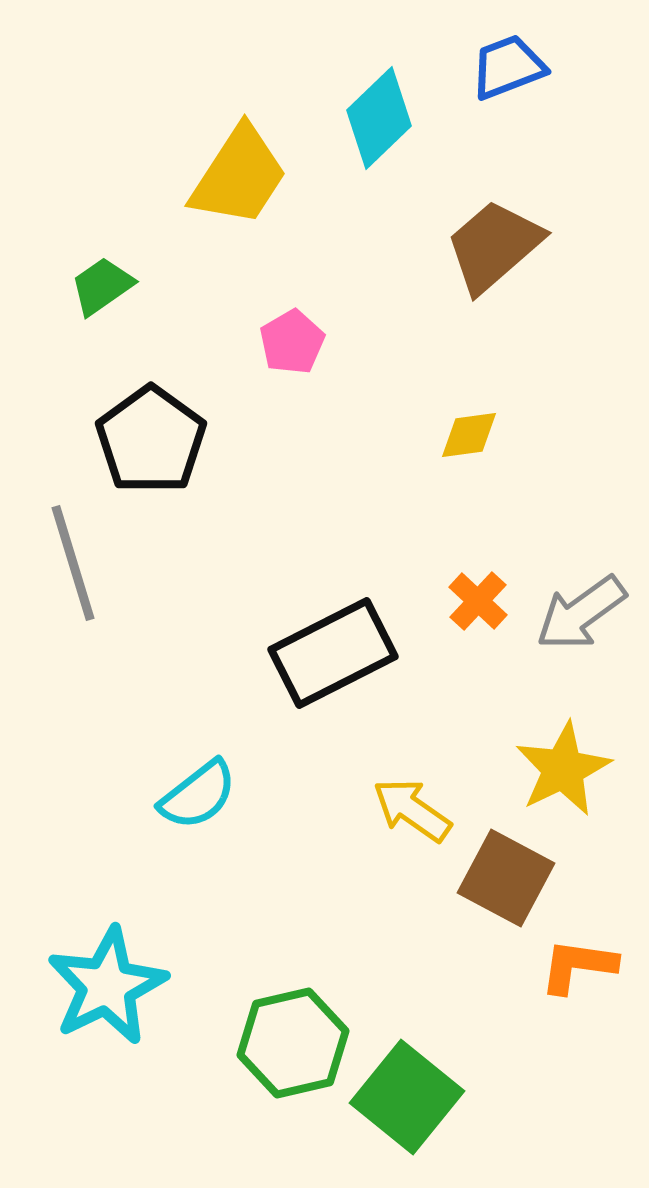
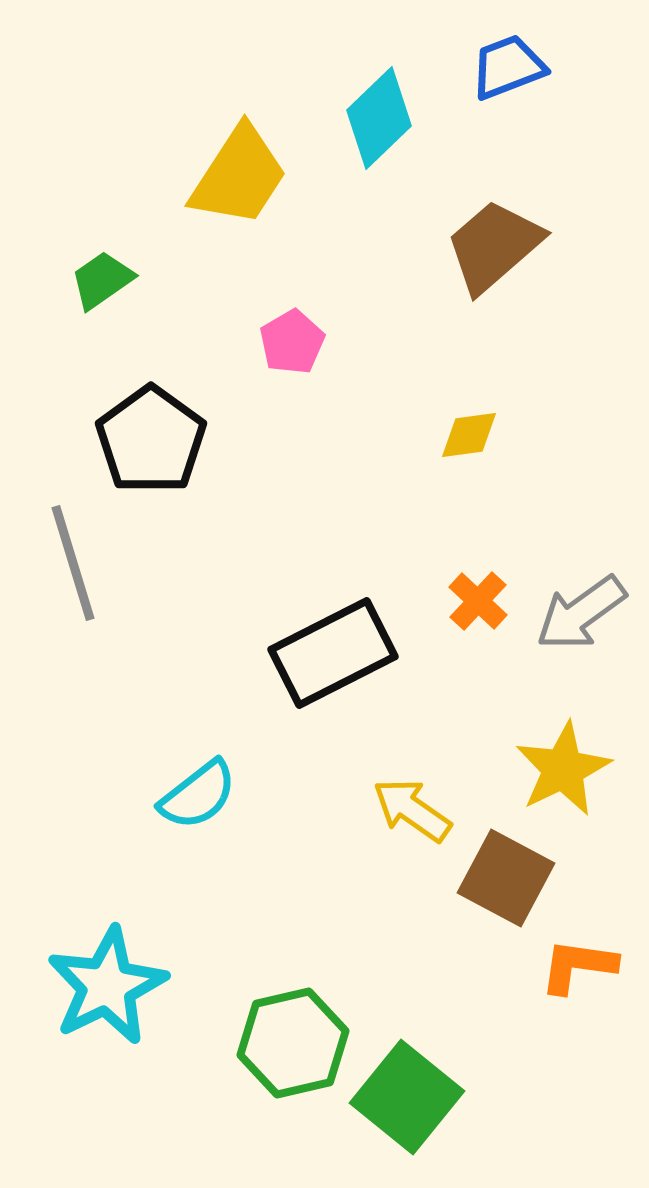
green trapezoid: moved 6 px up
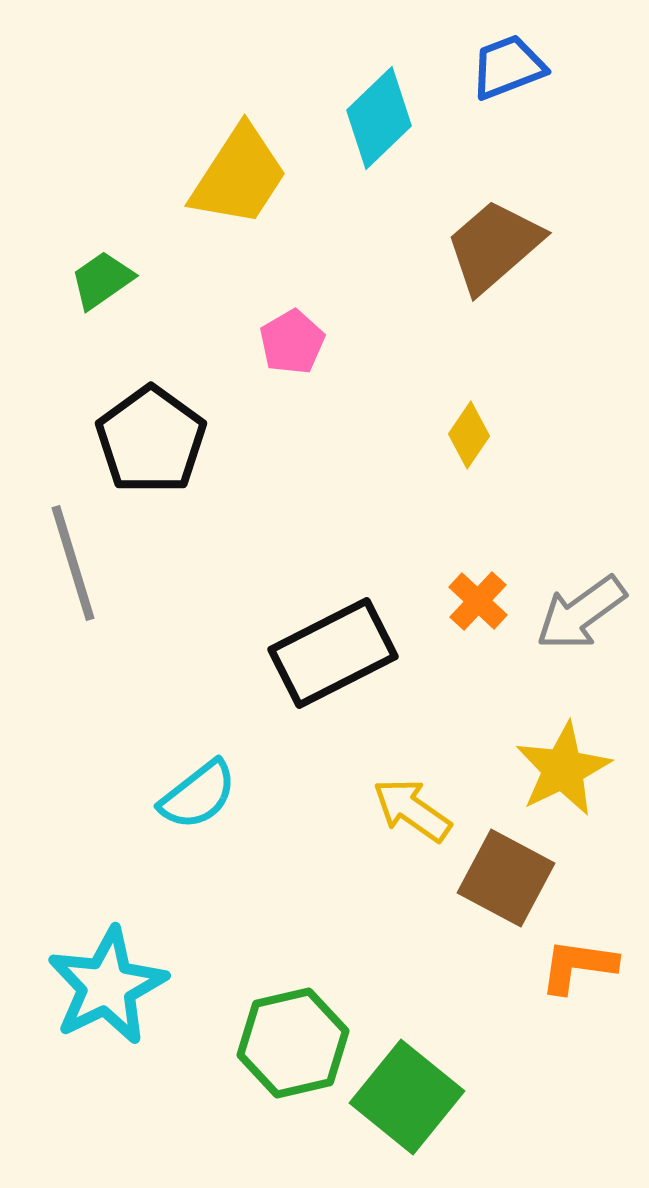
yellow diamond: rotated 48 degrees counterclockwise
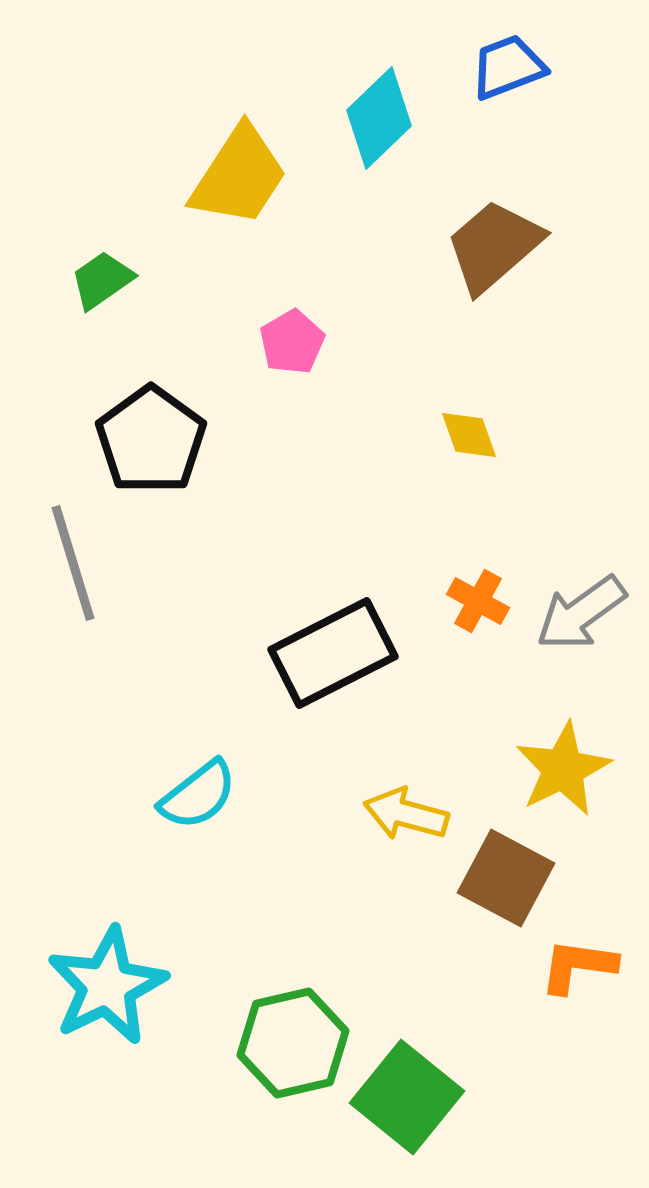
yellow diamond: rotated 54 degrees counterclockwise
orange cross: rotated 14 degrees counterclockwise
yellow arrow: moved 6 px left, 4 px down; rotated 20 degrees counterclockwise
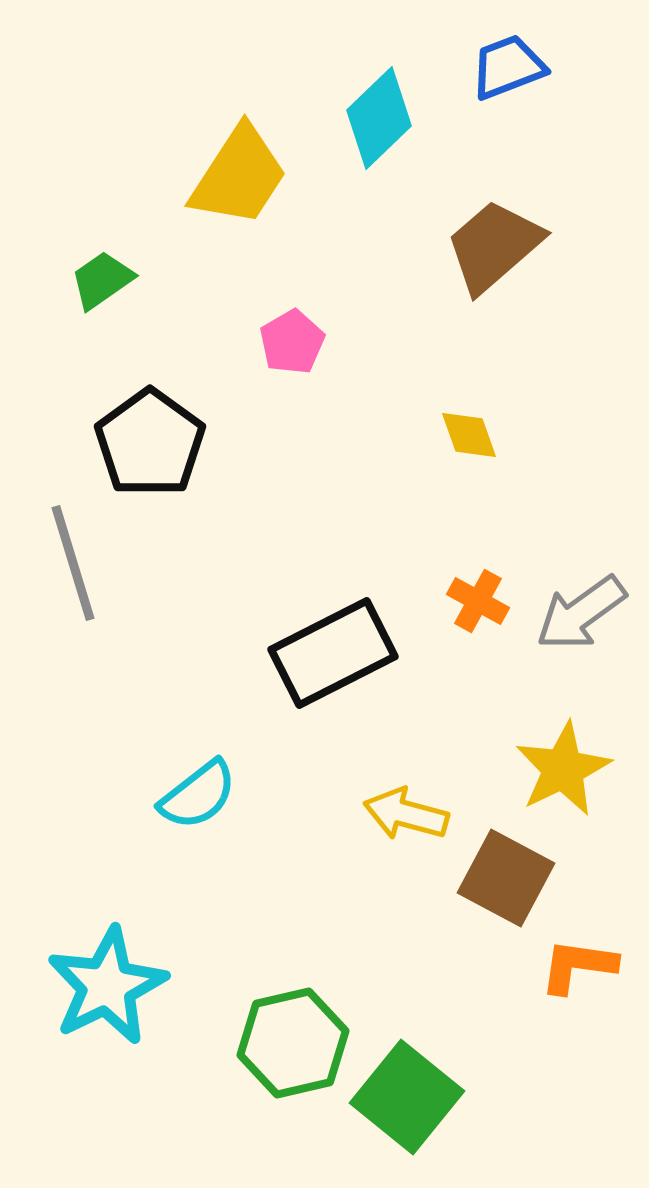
black pentagon: moved 1 px left, 3 px down
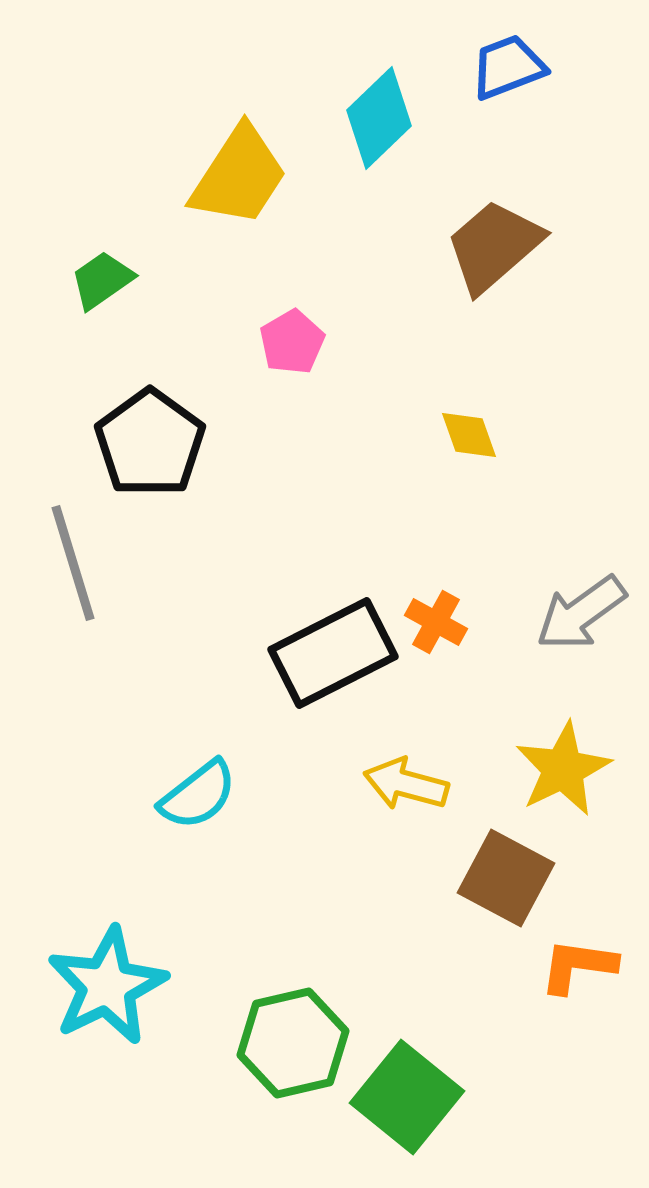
orange cross: moved 42 px left, 21 px down
yellow arrow: moved 30 px up
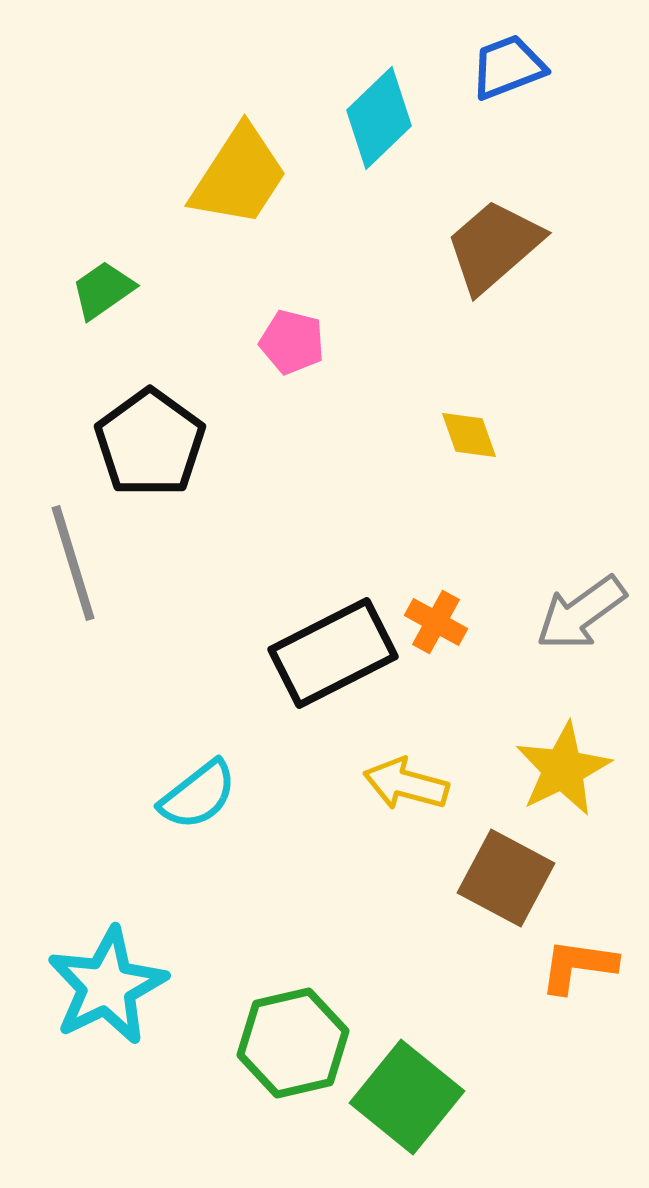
green trapezoid: moved 1 px right, 10 px down
pink pentagon: rotated 28 degrees counterclockwise
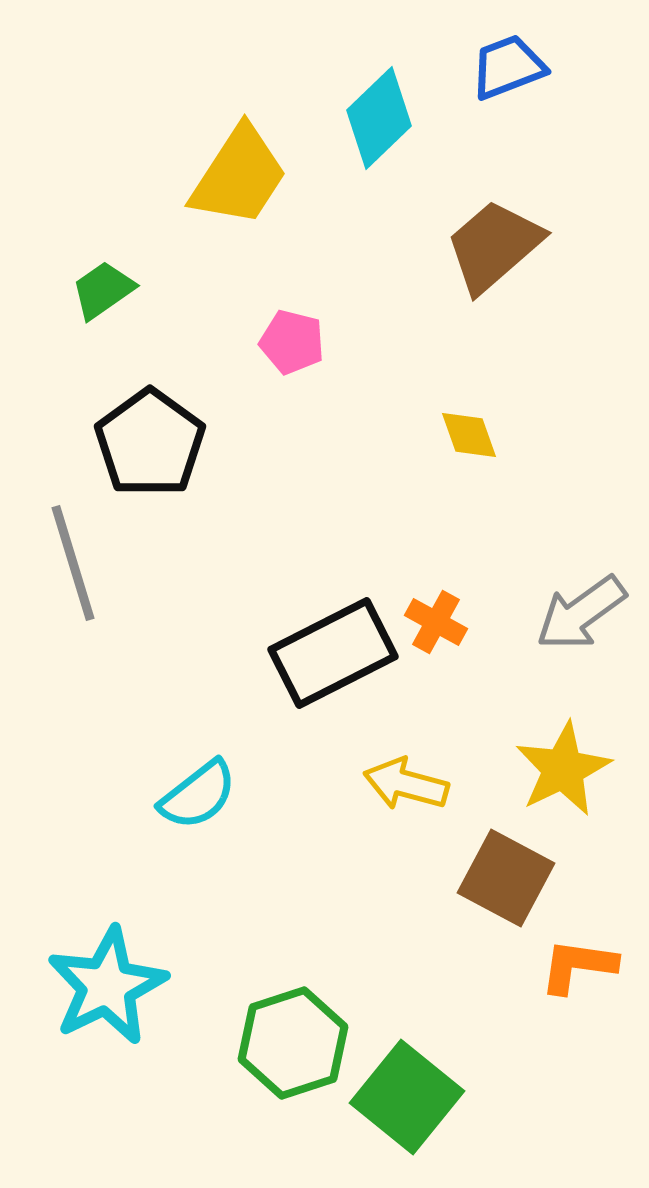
green hexagon: rotated 5 degrees counterclockwise
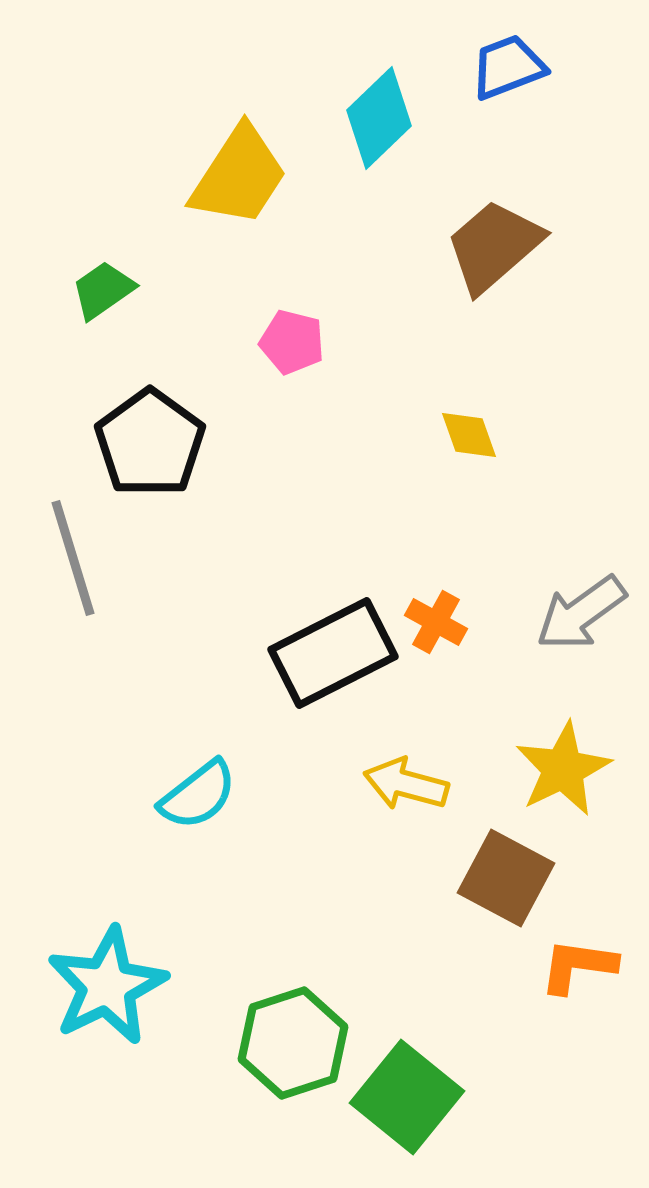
gray line: moved 5 px up
